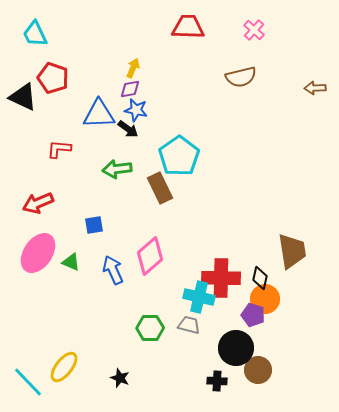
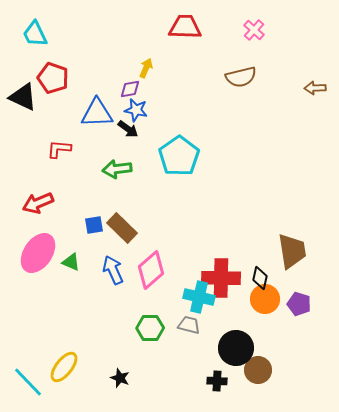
red trapezoid: moved 3 px left
yellow arrow: moved 13 px right
blue triangle: moved 2 px left, 1 px up
brown rectangle: moved 38 px left, 40 px down; rotated 20 degrees counterclockwise
pink diamond: moved 1 px right, 14 px down
purple pentagon: moved 46 px right, 11 px up
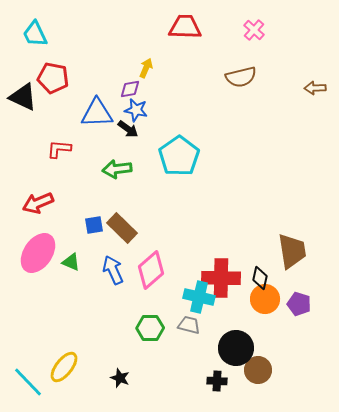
red pentagon: rotated 8 degrees counterclockwise
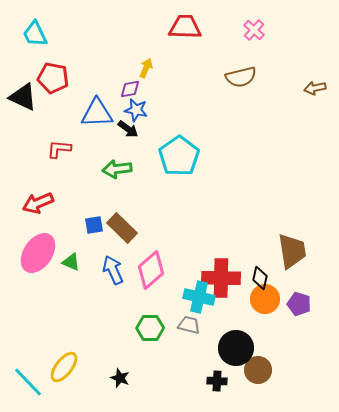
brown arrow: rotated 10 degrees counterclockwise
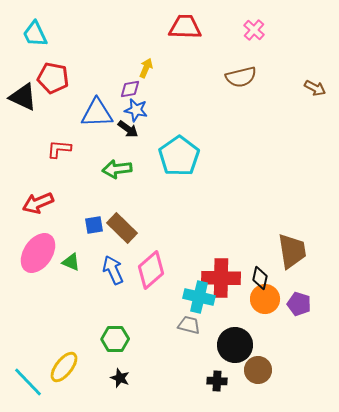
brown arrow: rotated 140 degrees counterclockwise
green hexagon: moved 35 px left, 11 px down
black circle: moved 1 px left, 3 px up
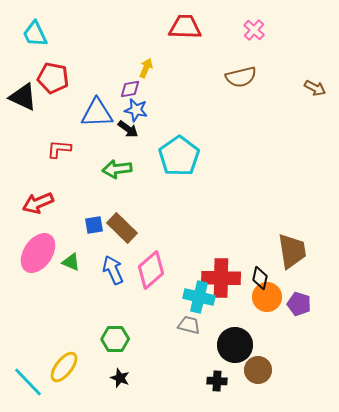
orange circle: moved 2 px right, 2 px up
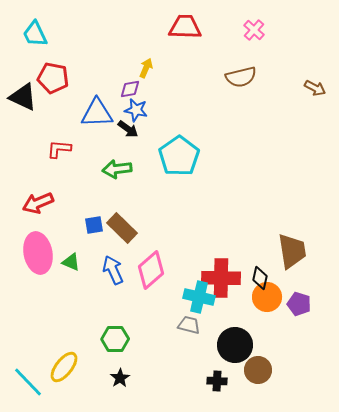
pink ellipse: rotated 45 degrees counterclockwise
black star: rotated 18 degrees clockwise
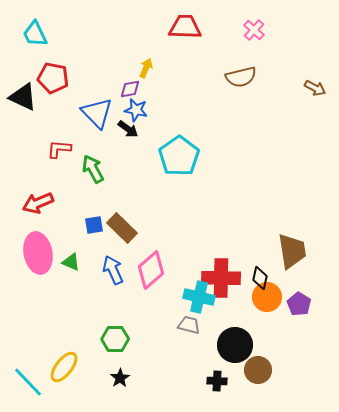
blue triangle: rotated 48 degrees clockwise
green arrow: moved 24 px left; rotated 68 degrees clockwise
purple pentagon: rotated 15 degrees clockwise
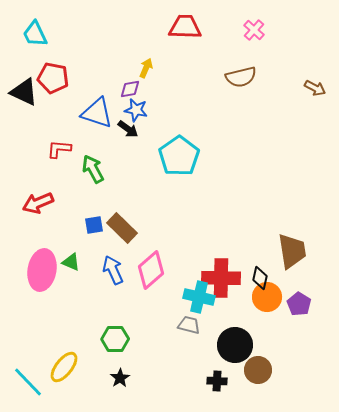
black triangle: moved 1 px right, 5 px up
blue triangle: rotated 28 degrees counterclockwise
pink ellipse: moved 4 px right, 17 px down; rotated 21 degrees clockwise
